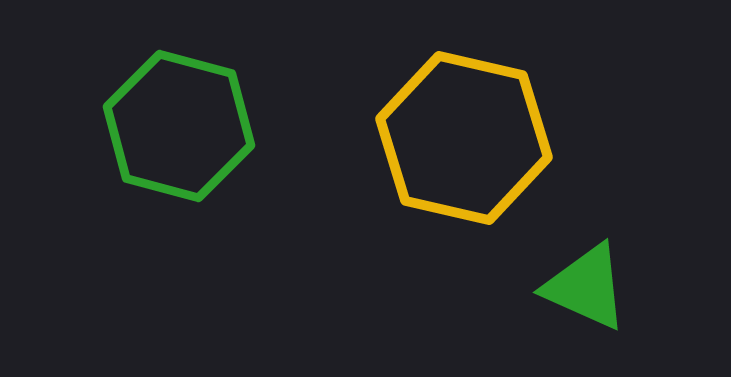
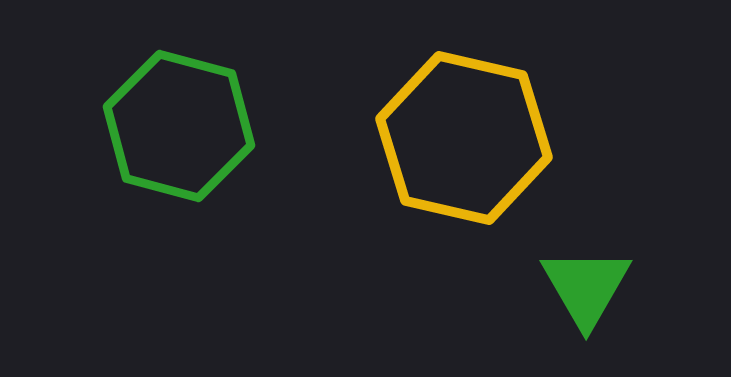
green triangle: rotated 36 degrees clockwise
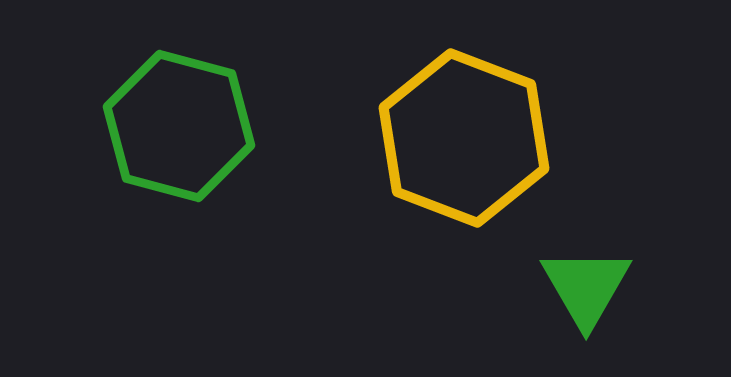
yellow hexagon: rotated 8 degrees clockwise
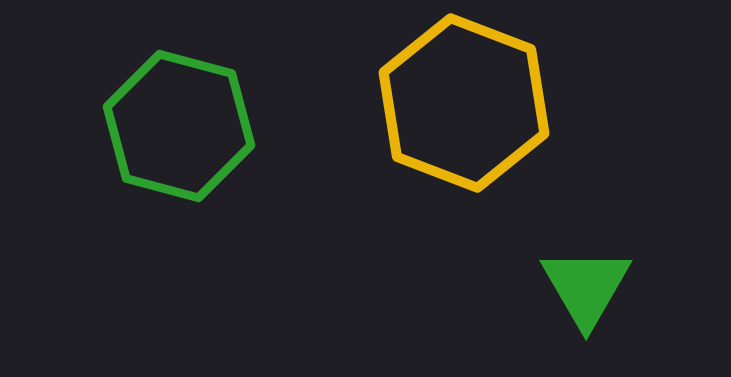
yellow hexagon: moved 35 px up
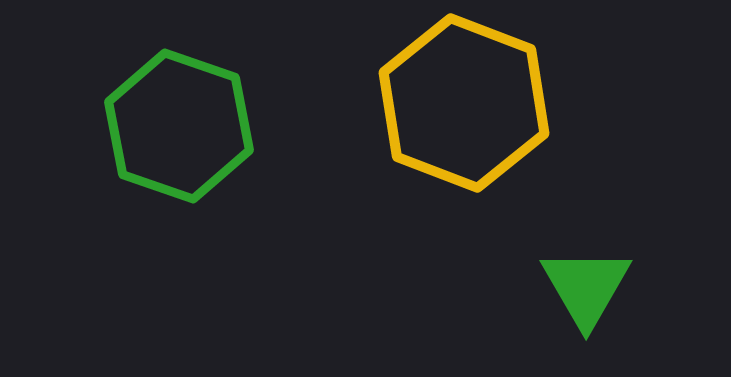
green hexagon: rotated 4 degrees clockwise
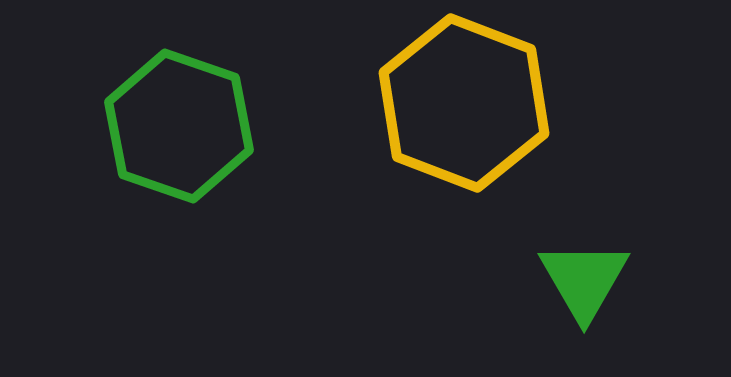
green triangle: moved 2 px left, 7 px up
